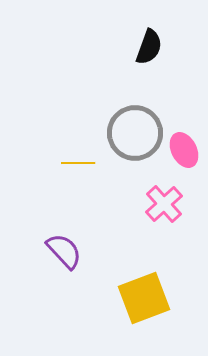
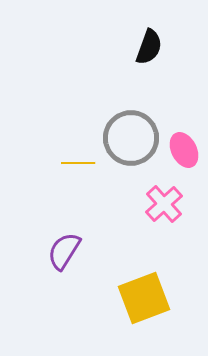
gray circle: moved 4 px left, 5 px down
purple semicircle: rotated 105 degrees counterclockwise
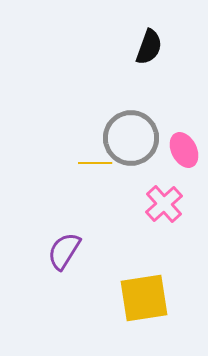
yellow line: moved 17 px right
yellow square: rotated 12 degrees clockwise
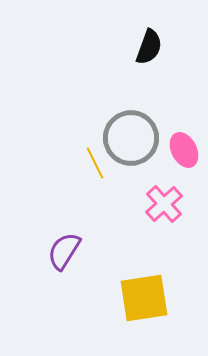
yellow line: rotated 64 degrees clockwise
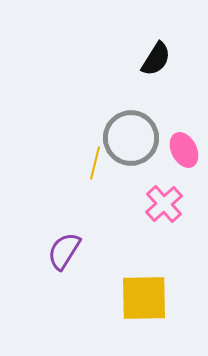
black semicircle: moved 7 px right, 12 px down; rotated 12 degrees clockwise
yellow line: rotated 40 degrees clockwise
yellow square: rotated 8 degrees clockwise
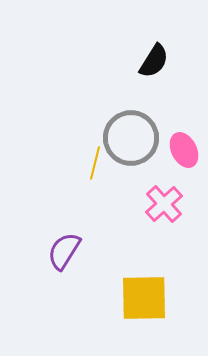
black semicircle: moved 2 px left, 2 px down
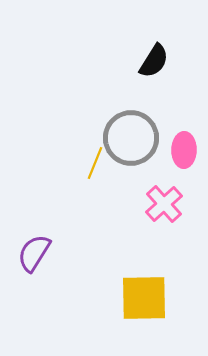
pink ellipse: rotated 28 degrees clockwise
yellow line: rotated 8 degrees clockwise
purple semicircle: moved 30 px left, 2 px down
